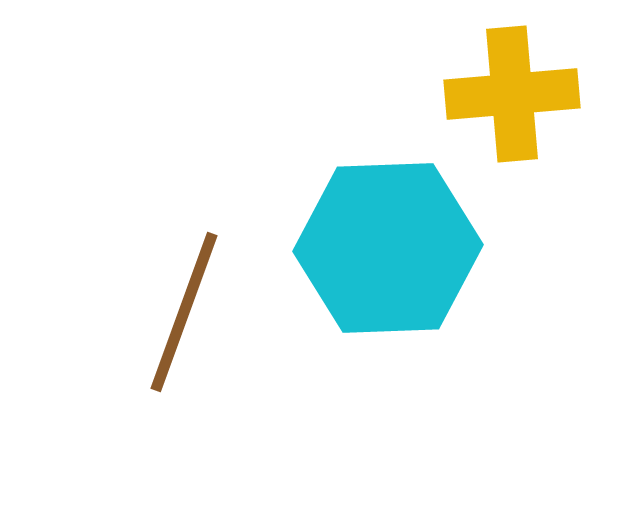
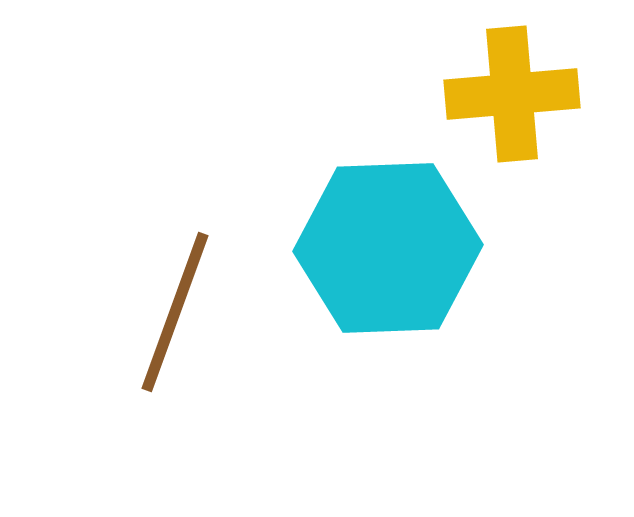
brown line: moved 9 px left
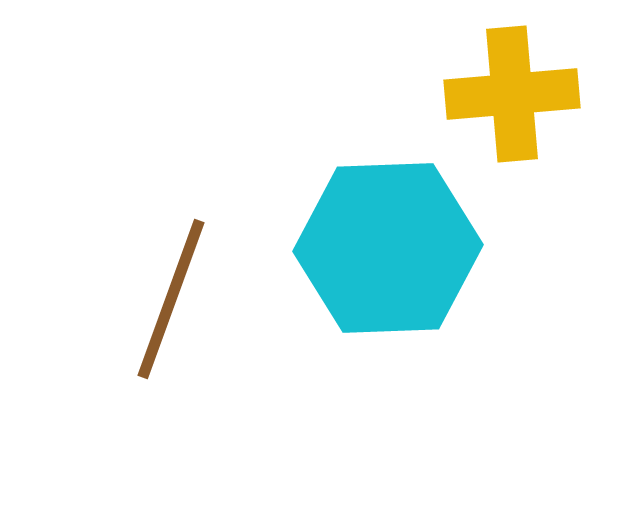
brown line: moved 4 px left, 13 px up
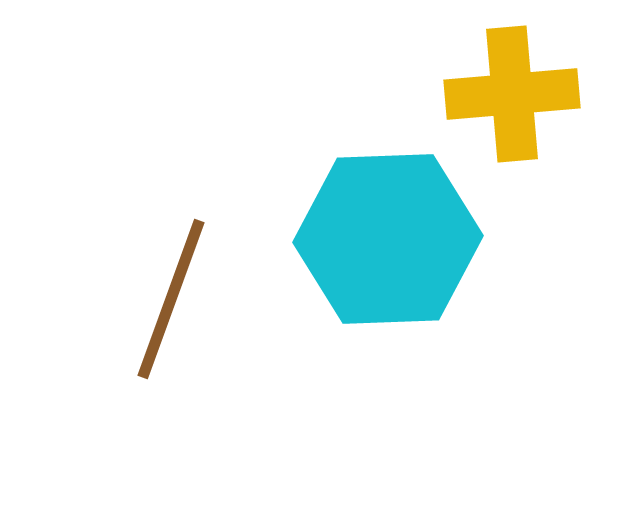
cyan hexagon: moved 9 px up
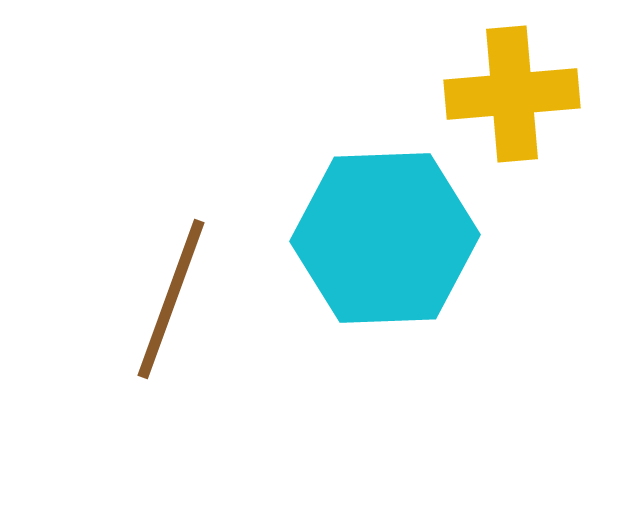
cyan hexagon: moved 3 px left, 1 px up
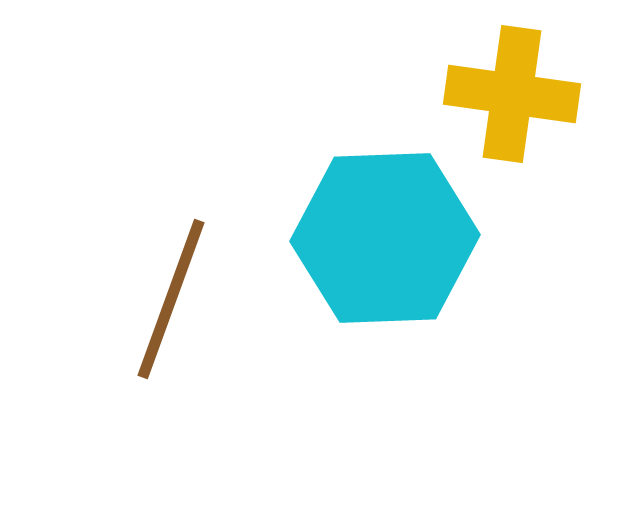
yellow cross: rotated 13 degrees clockwise
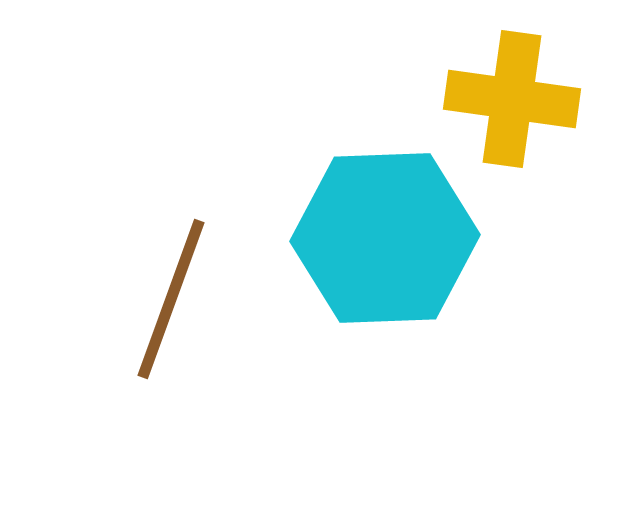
yellow cross: moved 5 px down
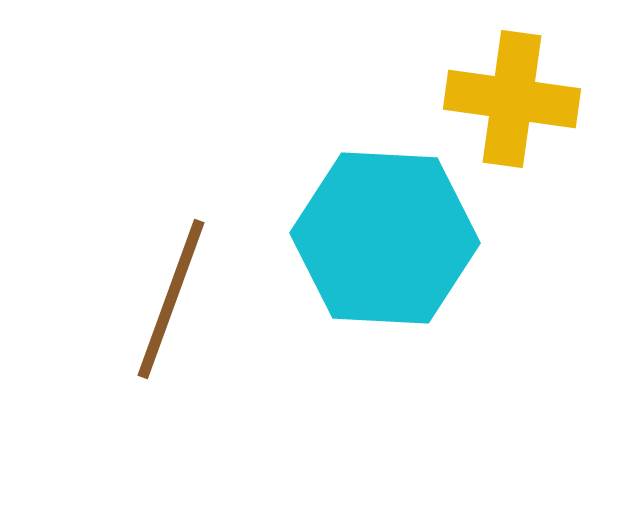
cyan hexagon: rotated 5 degrees clockwise
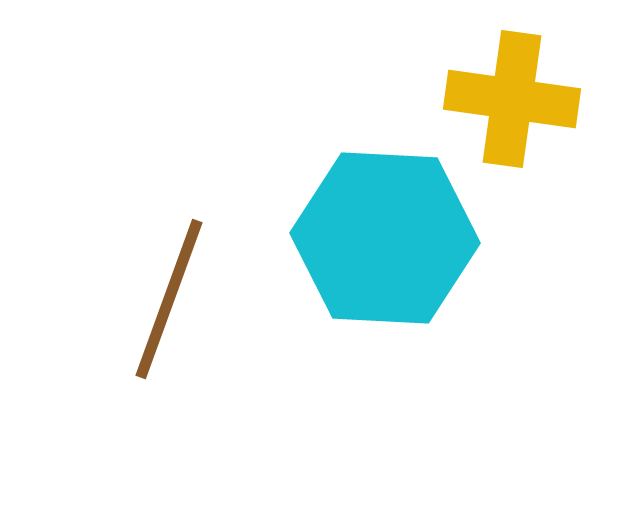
brown line: moved 2 px left
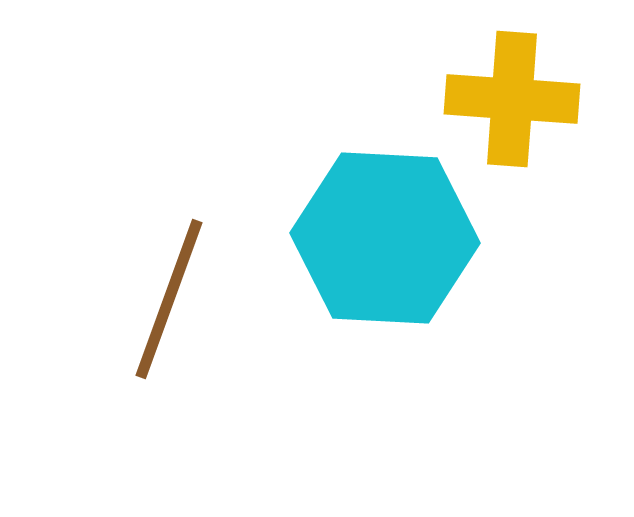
yellow cross: rotated 4 degrees counterclockwise
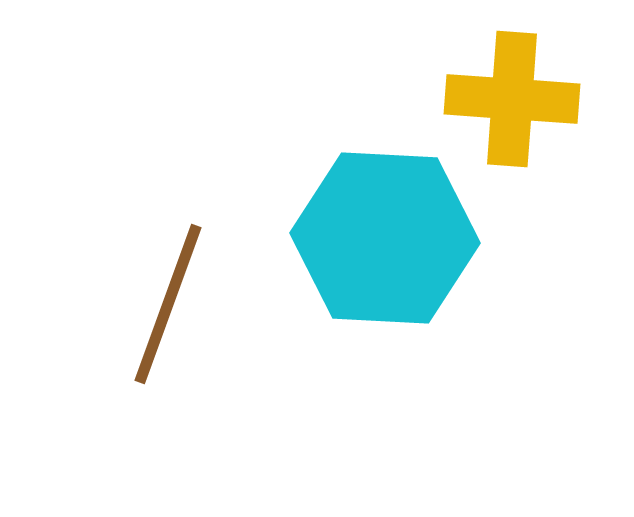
brown line: moved 1 px left, 5 px down
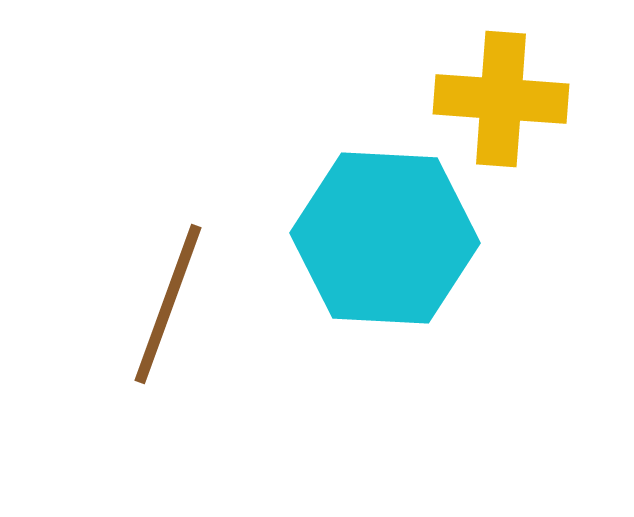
yellow cross: moved 11 px left
